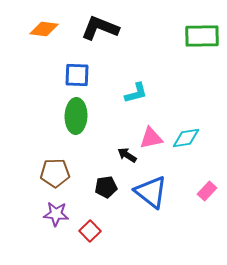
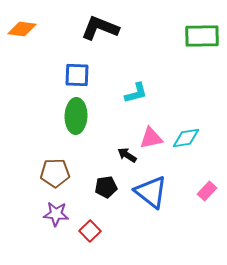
orange diamond: moved 22 px left
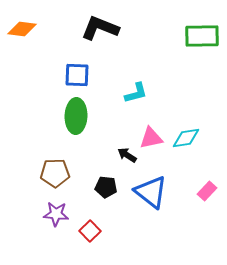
black pentagon: rotated 15 degrees clockwise
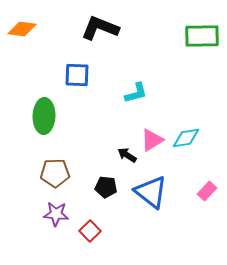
green ellipse: moved 32 px left
pink triangle: moved 1 px right, 2 px down; rotated 20 degrees counterclockwise
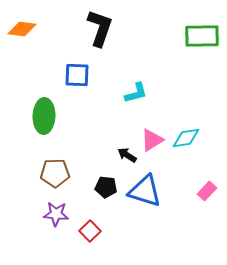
black L-shape: rotated 87 degrees clockwise
blue triangle: moved 6 px left, 1 px up; rotated 21 degrees counterclockwise
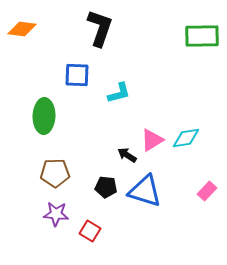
cyan L-shape: moved 17 px left
red square: rotated 15 degrees counterclockwise
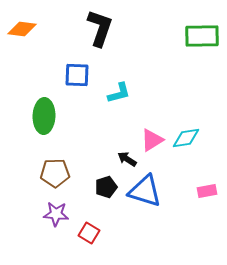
black arrow: moved 4 px down
black pentagon: rotated 25 degrees counterclockwise
pink rectangle: rotated 36 degrees clockwise
red square: moved 1 px left, 2 px down
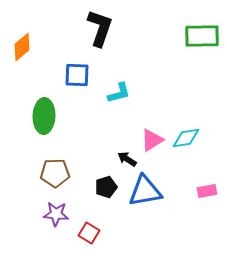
orange diamond: moved 18 px down; rotated 48 degrees counterclockwise
blue triangle: rotated 27 degrees counterclockwise
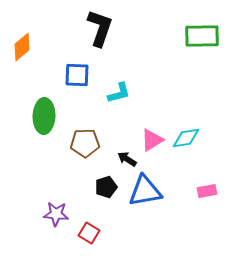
brown pentagon: moved 30 px right, 30 px up
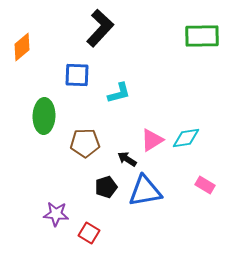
black L-shape: rotated 24 degrees clockwise
pink rectangle: moved 2 px left, 6 px up; rotated 42 degrees clockwise
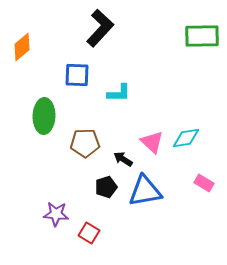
cyan L-shape: rotated 15 degrees clockwise
pink triangle: moved 2 px down; rotated 45 degrees counterclockwise
black arrow: moved 4 px left
pink rectangle: moved 1 px left, 2 px up
